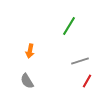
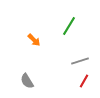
orange arrow: moved 4 px right, 11 px up; rotated 56 degrees counterclockwise
red line: moved 3 px left
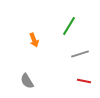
orange arrow: rotated 24 degrees clockwise
gray line: moved 7 px up
red line: rotated 72 degrees clockwise
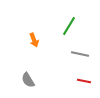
gray line: rotated 30 degrees clockwise
gray semicircle: moved 1 px right, 1 px up
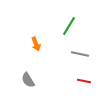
orange arrow: moved 2 px right, 4 px down
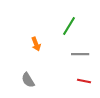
gray line: rotated 12 degrees counterclockwise
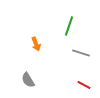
green line: rotated 12 degrees counterclockwise
gray line: moved 1 px right, 1 px up; rotated 18 degrees clockwise
red line: moved 4 px down; rotated 16 degrees clockwise
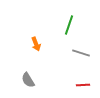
green line: moved 1 px up
red line: moved 1 px left; rotated 32 degrees counterclockwise
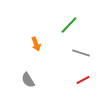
green line: rotated 24 degrees clockwise
red line: moved 5 px up; rotated 24 degrees counterclockwise
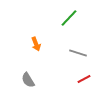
green line: moved 7 px up
gray line: moved 3 px left
red line: moved 1 px right, 1 px up
